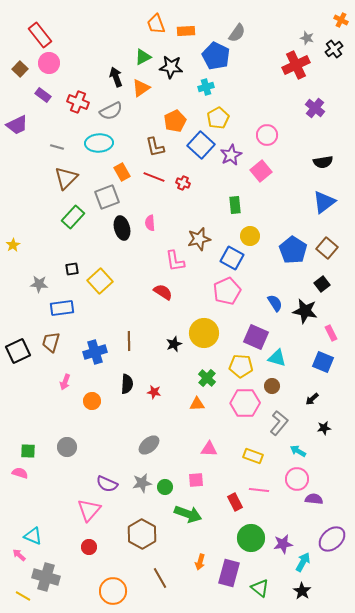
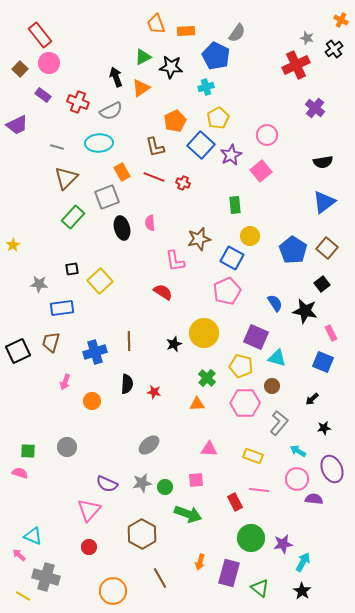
yellow pentagon at (241, 366): rotated 10 degrees clockwise
purple ellipse at (332, 539): moved 70 px up; rotated 72 degrees counterclockwise
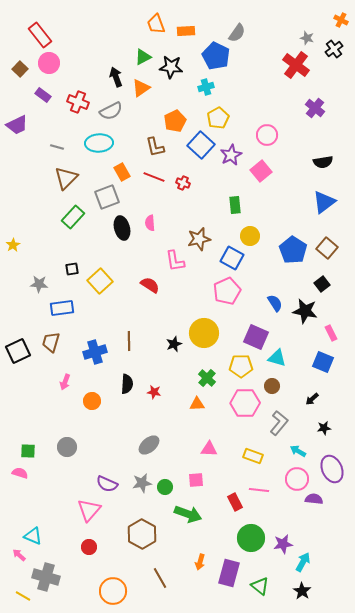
red cross at (296, 65): rotated 28 degrees counterclockwise
red semicircle at (163, 292): moved 13 px left, 7 px up
yellow pentagon at (241, 366): rotated 15 degrees counterclockwise
green triangle at (260, 588): moved 2 px up
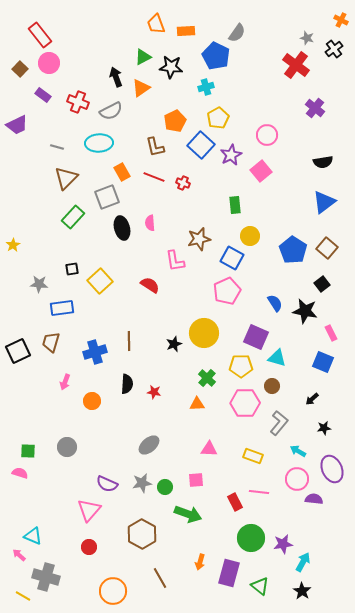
pink line at (259, 490): moved 2 px down
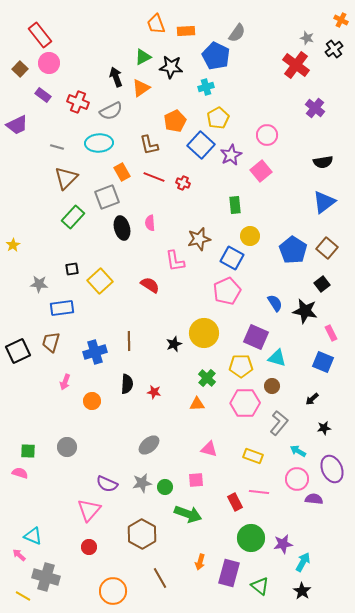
brown L-shape at (155, 147): moved 6 px left, 2 px up
pink triangle at (209, 449): rotated 12 degrees clockwise
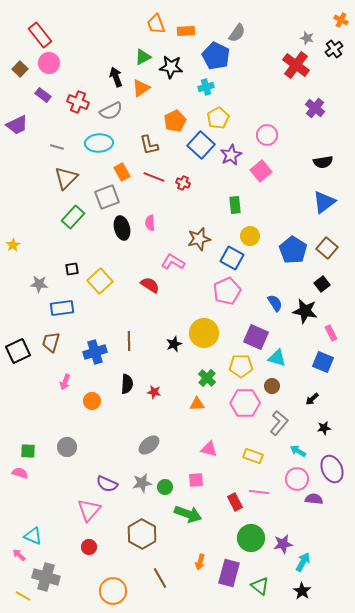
pink L-shape at (175, 261): moved 2 px left, 1 px down; rotated 130 degrees clockwise
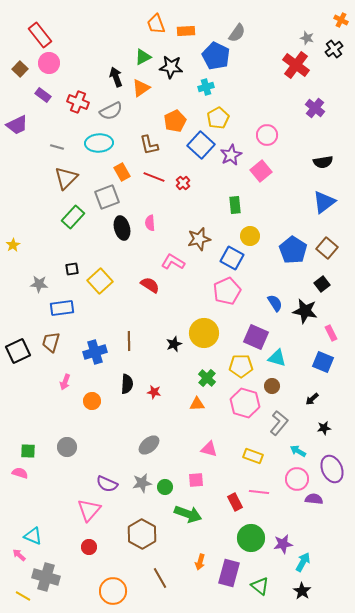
red cross at (183, 183): rotated 24 degrees clockwise
pink hexagon at (245, 403): rotated 16 degrees clockwise
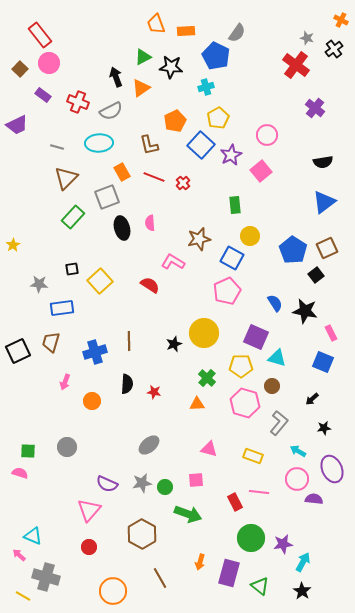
brown square at (327, 248): rotated 25 degrees clockwise
black square at (322, 284): moved 6 px left, 9 px up
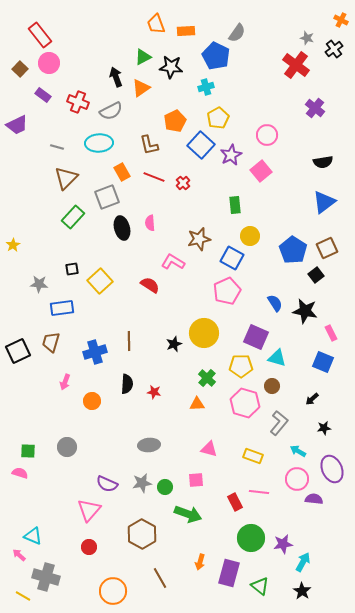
gray ellipse at (149, 445): rotated 35 degrees clockwise
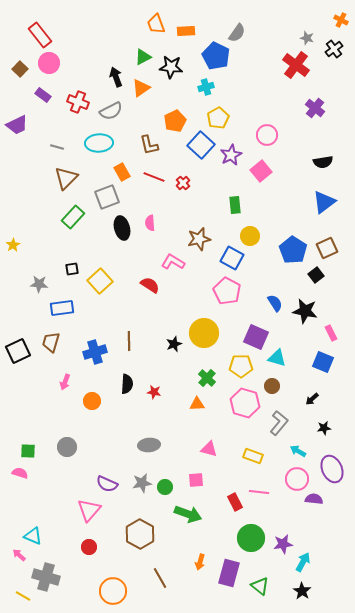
pink pentagon at (227, 291): rotated 20 degrees counterclockwise
brown hexagon at (142, 534): moved 2 px left
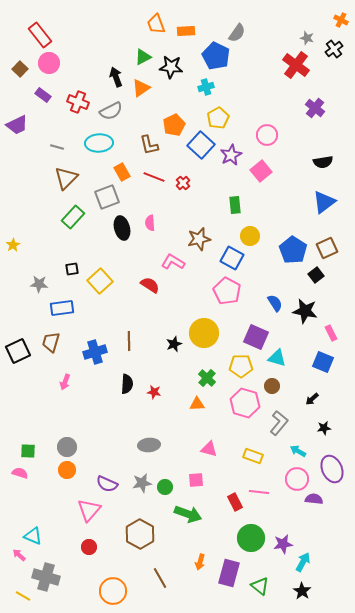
orange pentagon at (175, 121): moved 1 px left, 4 px down
orange circle at (92, 401): moved 25 px left, 69 px down
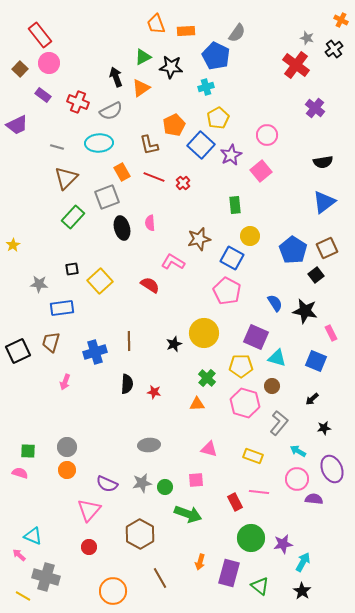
blue square at (323, 362): moved 7 px left, 1 px up
